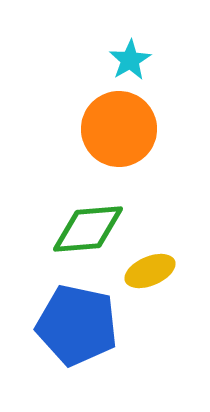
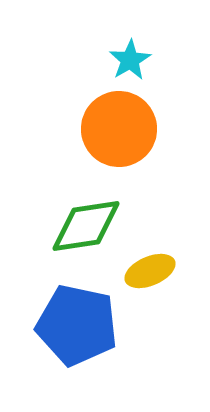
green diamond: moved 2 px left, 3 px up; rotated 4 degrees counterclockwise
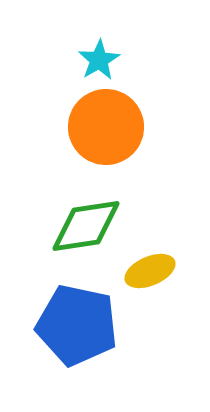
cyan star: moved 31 px left
orange circle: moved 13 px left, 2 px up
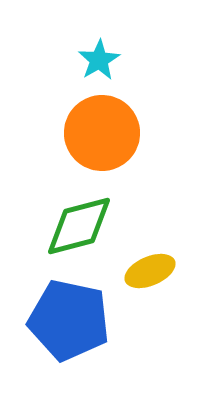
orange circle: moved 4 px left, 6 px down
green diamond: moved 7 px left; rotated 6 degrees counterclockwise
blue pentagon: moved 8 px left, 5 px up
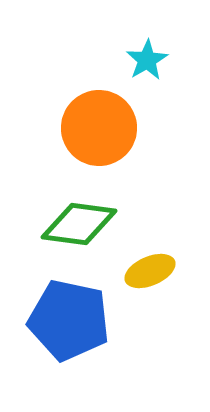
cyan star: moved 48 px right
orange circle: moved 3 px left, 5 px up
green diamond: moved 2 px up; rotated 22 degrees clockwise
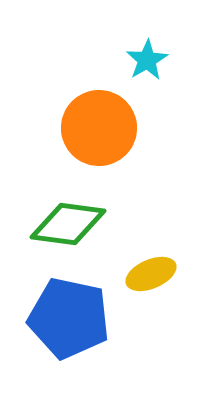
green diamond: moved 11 px left
yellow ellipse: moved 1 px right, 3 px down
blue pentagon: moved 2 px up
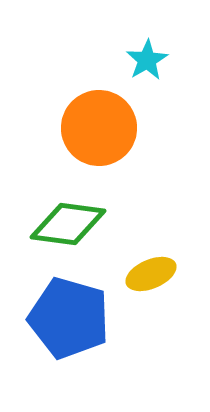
blue pentagon: rotated 4 degrees clockwise
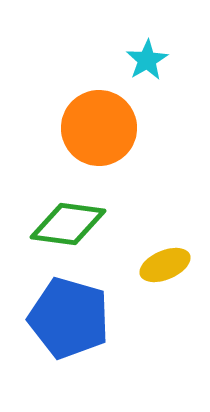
yellow ellipse: moved 14 px right, 9 px up
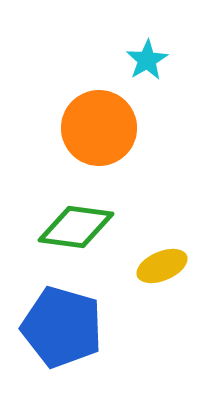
green diamond: moved 8 px right, 3 px down
yellow ellipse: moved 3 px left, 1 px down
blue pentagon: moved 7 px left, 9 px down
